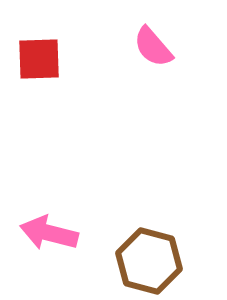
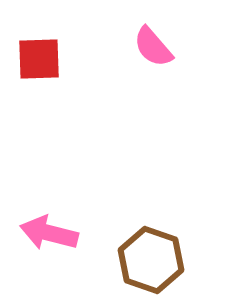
brown hexagon: moved 2 px right, 1 px up; rotated 4 degrees clockwise
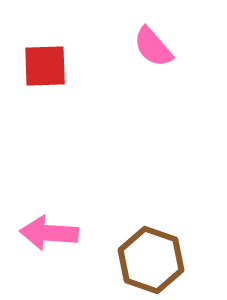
red square: moved 6 px right, 7 px down
pink arrow: rotated 10 degrees counterclockwise
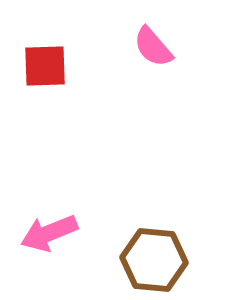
pink arrow: rotated 26 degrees counterclockwise
brown hexagon: moved 3 px right; rotated 14 degrees counterclockwise
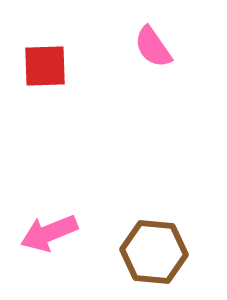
pink semicircle: rotated 6 degrees clockwise
brown hexagon: moved 8 px up
